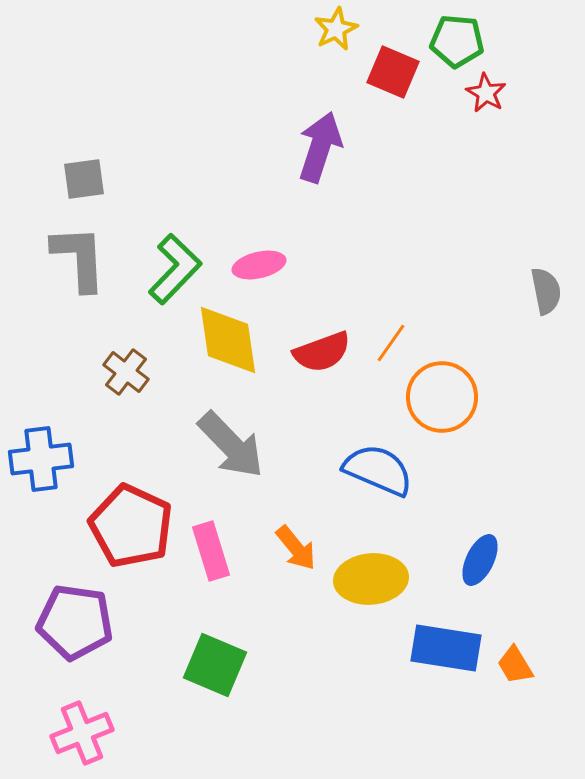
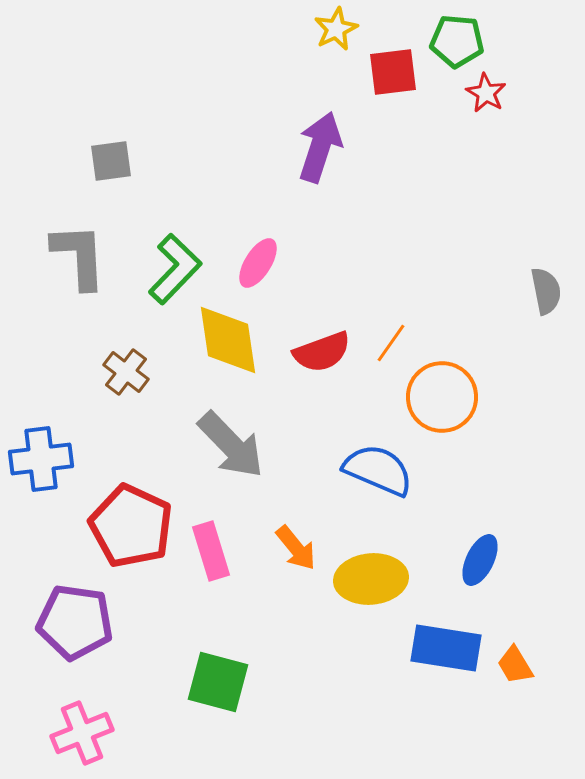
red square: rotated 30 degrees counterclockwise
gray square: moved 27 px right, 18 px up
gray L-shape: moved 2 px up
pink ellipse: moved 1 px left, 2 px up; rotated 45 degrees counterclockwise
green square: moved 3 px right, 17 px down; rotated 8 degrees counterclockwise
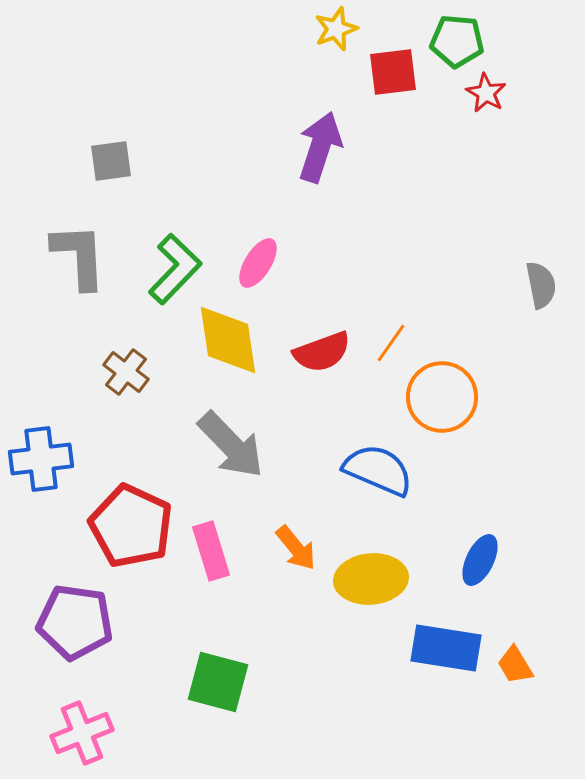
yellow star: rotated 6 degrees clockwise
gray semicircle: moved 5 px left, 6 px up
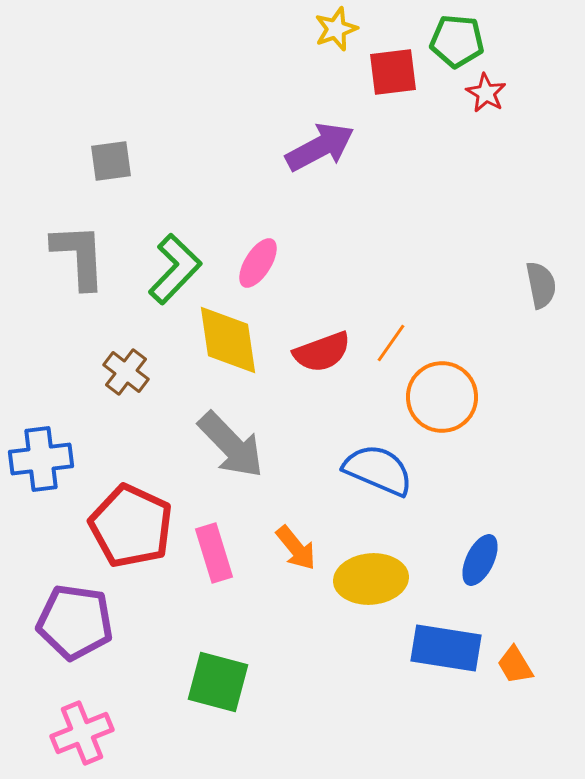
purple arrow: rotated 44 degrees clockwise
pink rectangle: moved 3 px right, 2 px down
